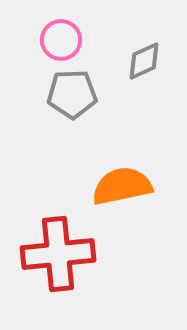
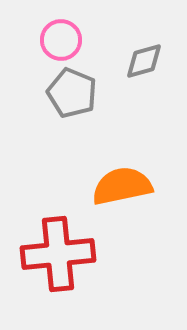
gray diamond: rotated 9 degrees clockwise
gray pentagon: moved 1 px up; rotated 24 degrees clockwise
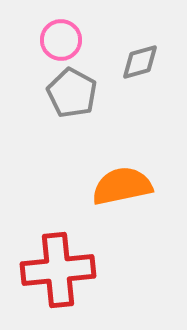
gray diamond: moved 4 px left, 1 px down
gray pentagon: rotated 6 degrees clockwise
red cross: moved 16 px down
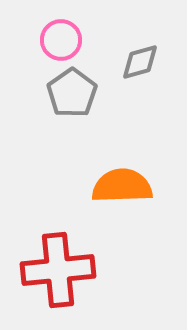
gray pentagon: rotated 9 degrees clockwise
orange semicircle: rotated 10 degrees clockwise
